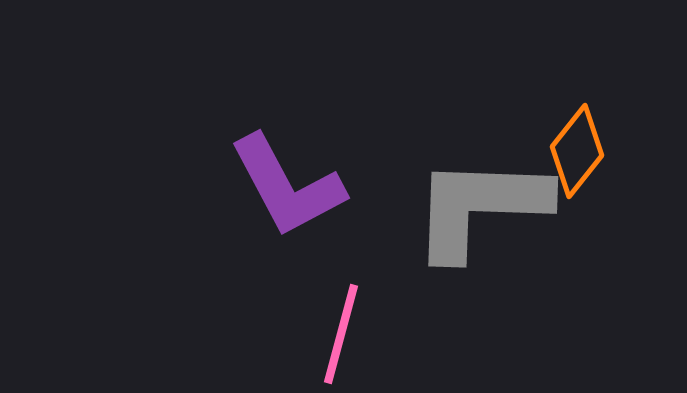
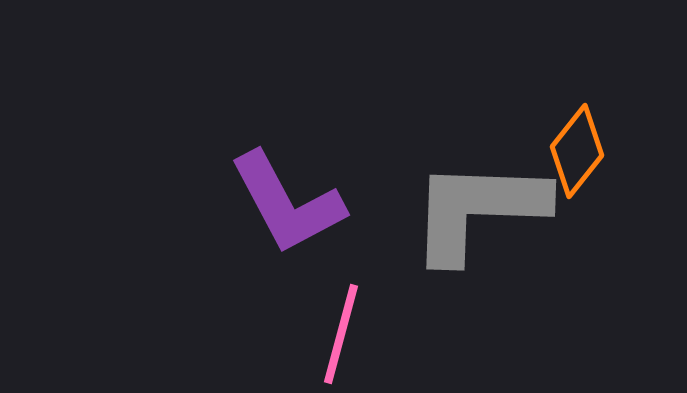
purple L-shape: moved 17 px down
gray L-shape: moved 2 px left, 3 px down
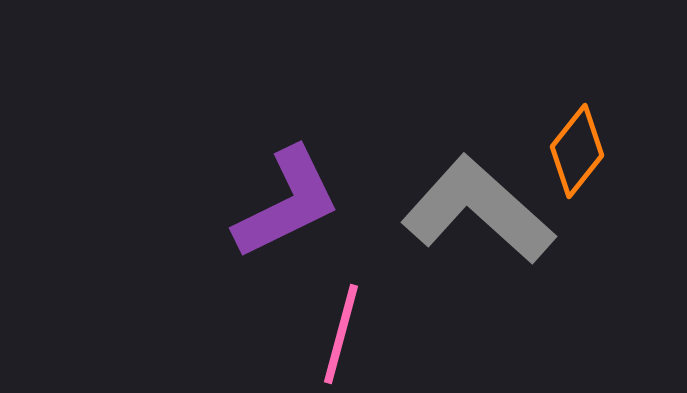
purple L-shape: rotated 88 degrees counterclockwise
gray L-shape: rotated 40 degrees clockwise
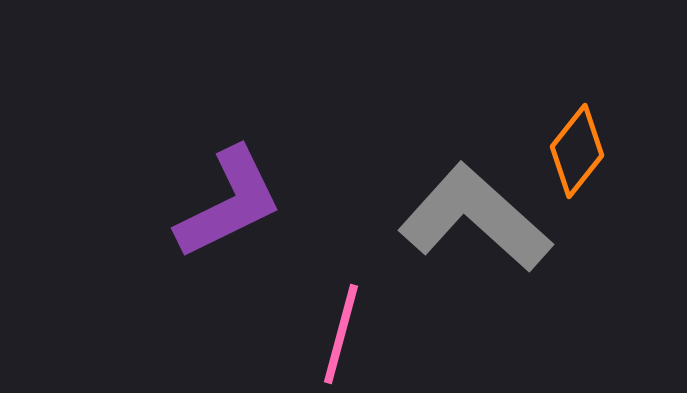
purple L-shape: moved 58 px left
gray L-shape: moved 3 px left, 8 px down
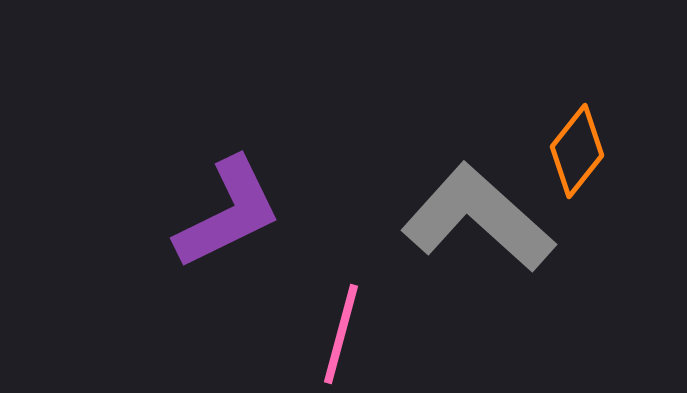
purple L-shape: moved 1 px left, 10 px down
gray L-shape: moved 3 px right
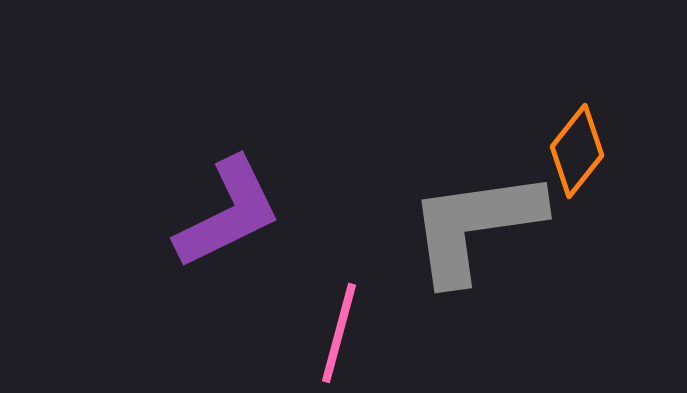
gray L-shape: moved 3 px left, 8 px down; rotated 50 degrees counterclockwise
pink line: moved 2 px left, 1 px up
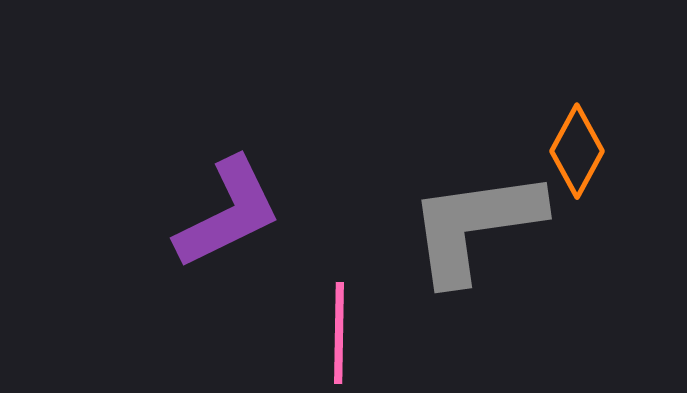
orange diamond: rotated 10 degrees counterclockwise
pink line: rotated 14 degrees counterclockwise
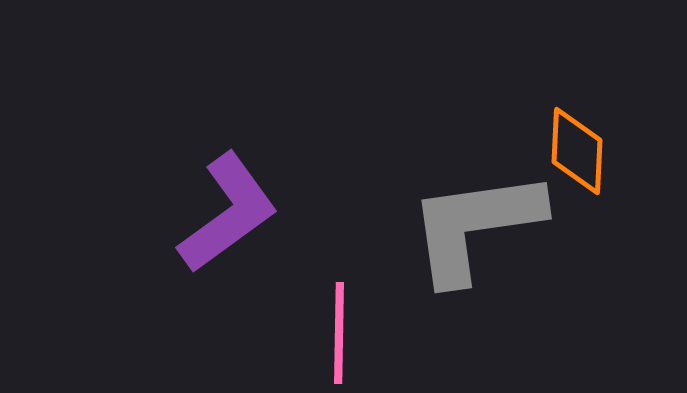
orange diamond: rotated 26 degrees counterclockwise
purple L-shape: rotated 10 degrees counterclockwise
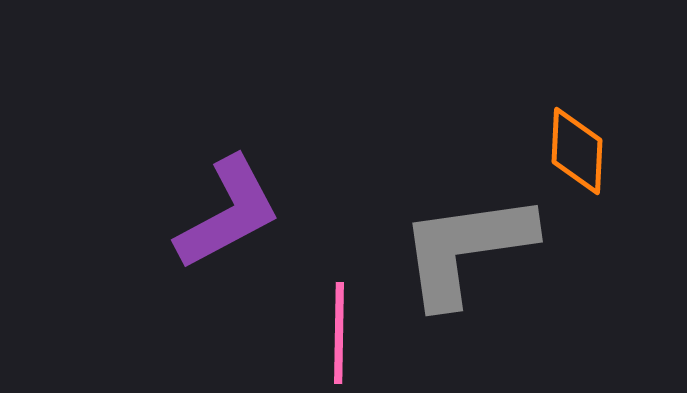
purple L-shape: rotated 8 degrees clockwise
gray L-shape: moved 9 px left, 23 px down
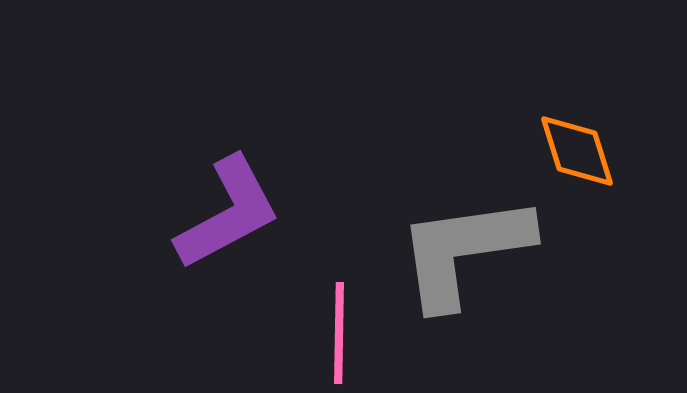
orange diamond: rotated 20 degrees counterclockwise
gray L-shape: moved 2 px left, 2 px down
